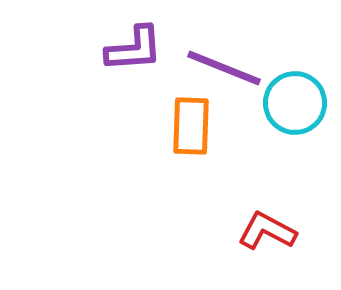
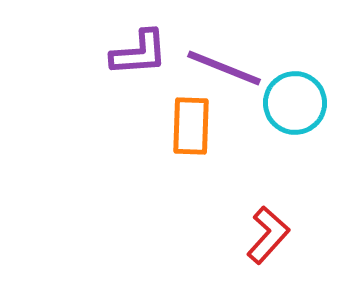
purple L-shape: moved 5 px right, 4 px down
red L-shape: moved 1 px right, 4 px down; rotated 104 degrees clockwise
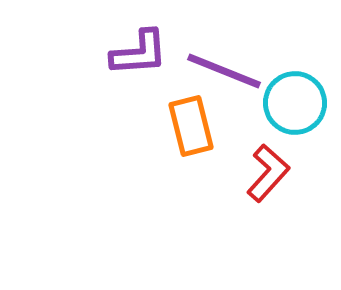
purple line: moved 3 px down
orange rectangle: rotated 16 degrees counterclockwise
red L-shape: moved 62 px up
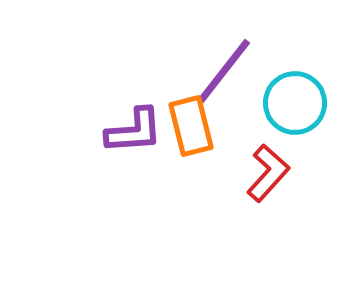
purple L-shape: moved 5 px left, 78 px down
purple line: rotated 74 degrees counterclockwise
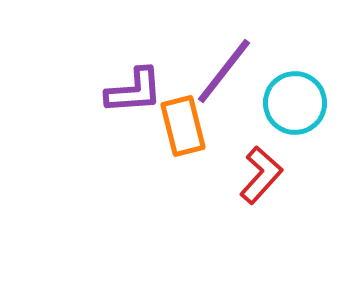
orange rectangle: moved 8 px left
purple L-shape: moved 40 px up
red L-shape: moved 7 px left, 2 px down
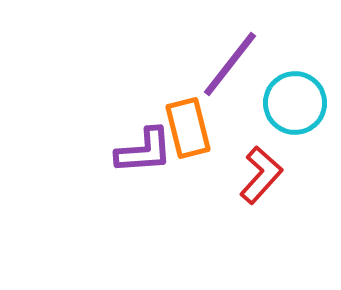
purple line: moved 6 px right, 7 px up
purple L-shape: moved 10 px right, 60 px down
orange rectangle: moved 5 px right, 2 px down
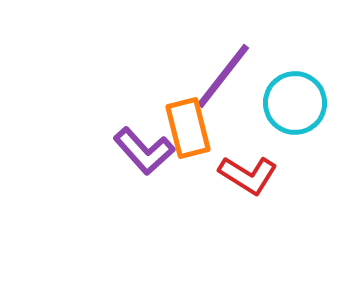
purple line: moved 7 px left, 12 px down
purple L-shape: rotated 52 degrees clockwise
red L-shape: moved 13 px left; rotated 80 degrees clockwise
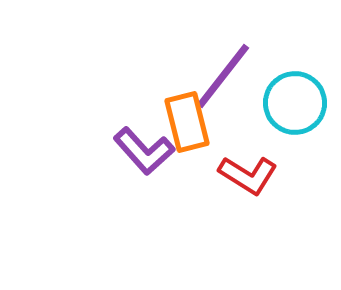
orange rectangle: moved 1 px left, 6 px up
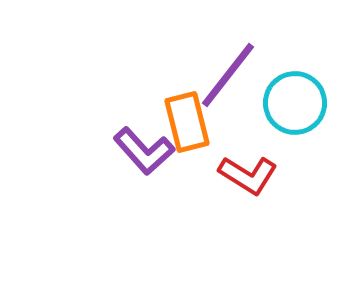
purple line: moved 5 px right, 1 px up
